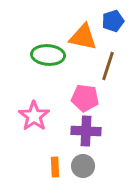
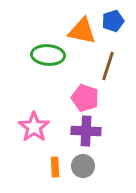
orange triangle: moved 1 px left, 6 px up
pink pentagon: rotated 12 degrees clockwise
pink star: moved 11 px down
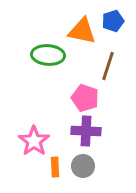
pink star: moved 14 px down
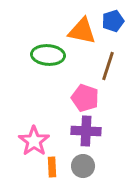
orange rectangle: moved 3 px left
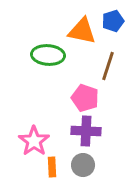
gray circle: moved 1 px up
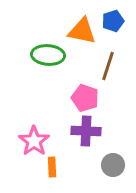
gray circle: moved 30 px right
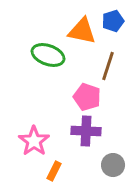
green ellipse: rotated 16 degrees clockwise
pink pentagon: moved 2 px right, 1 px up
orange rectangle: moved 2 px right, 4 px down; rotated 30 degrees clockwise
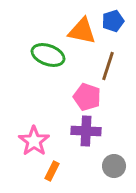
gray circle: moved 1 px right, 1 px down
orange rectangle: moved 2 px left
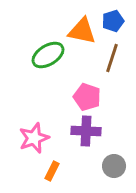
green ellipse: rotated 52 degrees counterclockwise
brown line: moved 4 px right, 8 px up
pink star: moved 3 px up; rotated 16 degrees clockwise
